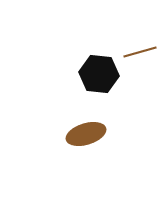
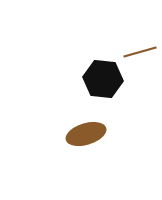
black hexagon: moved 4 px right, 5 px down
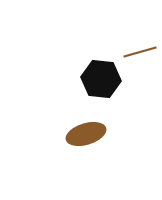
black hexagon: moved 2 px left
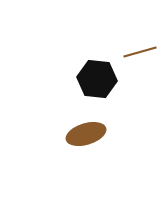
black hexagon: moved 4 px left
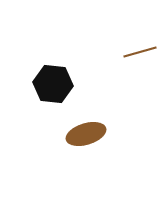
black hexagon: moved 44 px left, 5 px down
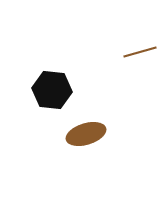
black hexagon: moved 1 px left, 6 px down
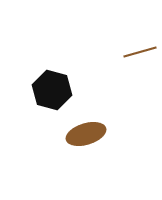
black hexagon: rotated 9 degrees clockwise
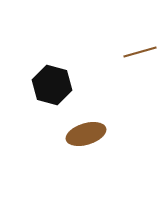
black hexagon: moved 5 px up
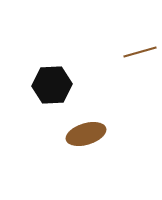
black hexagon: rotated 18 degrees counterclockwise
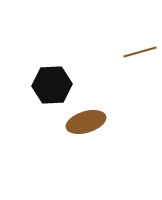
brown ellipse: moved 12 px up
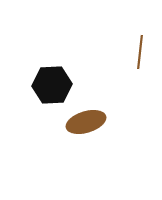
brown line: rotated 68 degrees counterclockwise
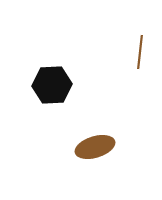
brown ellipse: moved 9 px right, 25 px down
